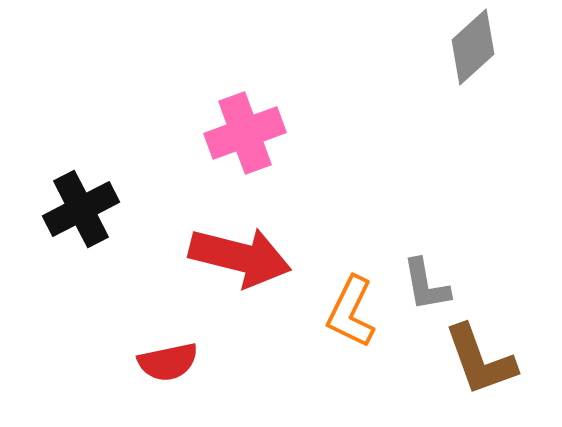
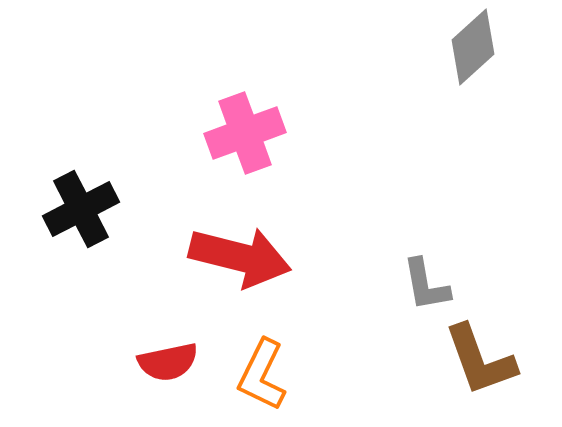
orange L-shape: moved 89 px left, 63 px down
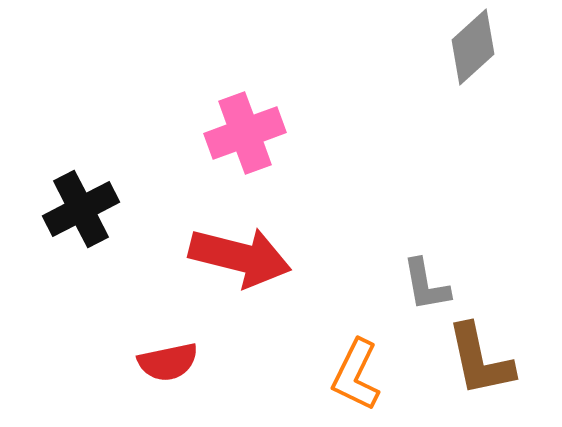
brown L-shape: rotated 8 degrees clockwise
orange L-shape: moved 94 px right
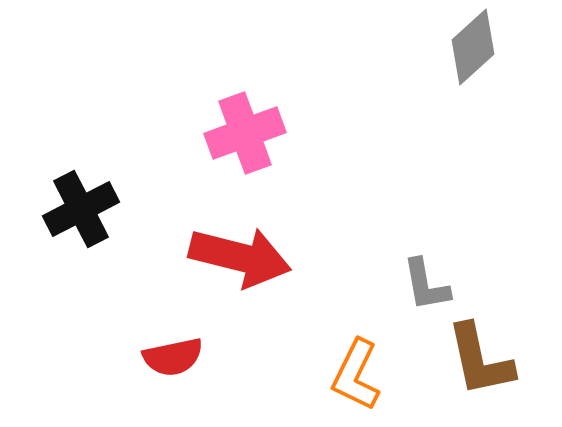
red semicircle: moved 5 px right, 5 px up
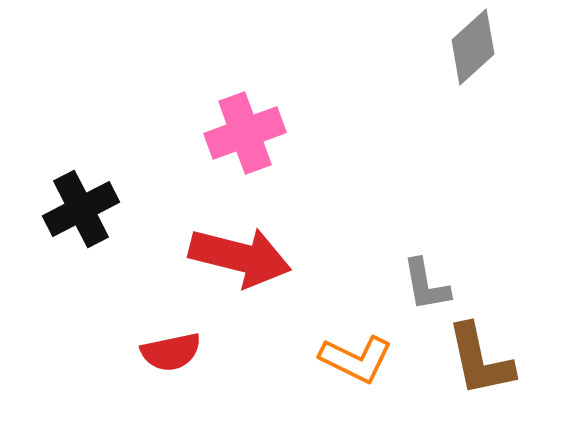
red semicircle: moved 2 px left, 5 px up
orange L-shape: moved 16 px up; rotated 90 degrees counterclockwise
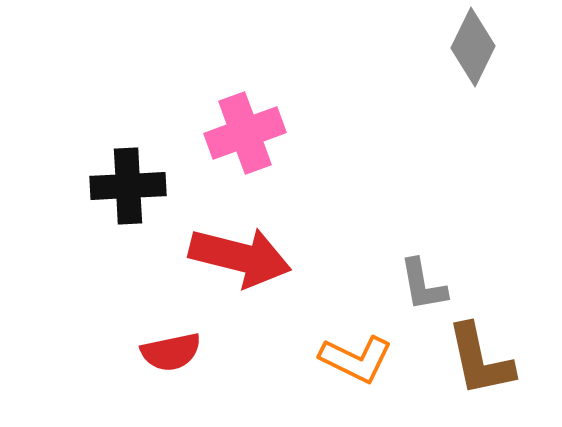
gray diamond: rotated 22 degrees counterclockwise
black cross: moved 47 px right, 23 px up; rotated 24 degrees clockwise
gray L-shape: moved 3 px left
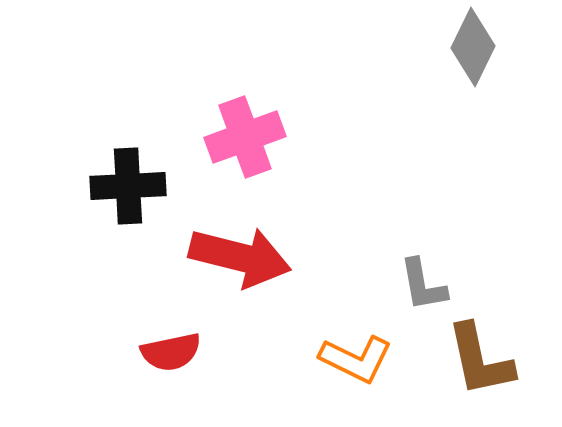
pink cross: moved 4 px down
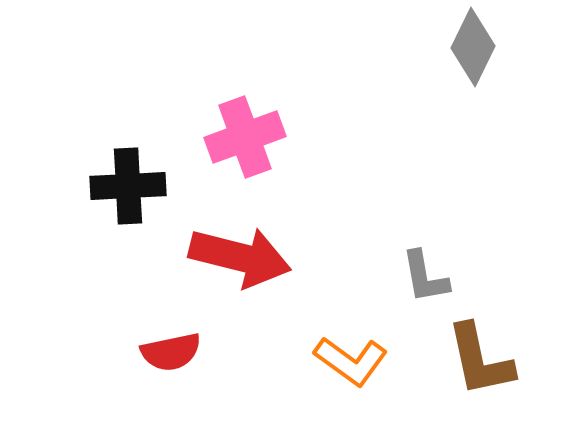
gray L-shape: moved 2 px right, 8 px up
orange L-shape: moved 5 px left, 2 px down; rotated 10 degrees clockwise
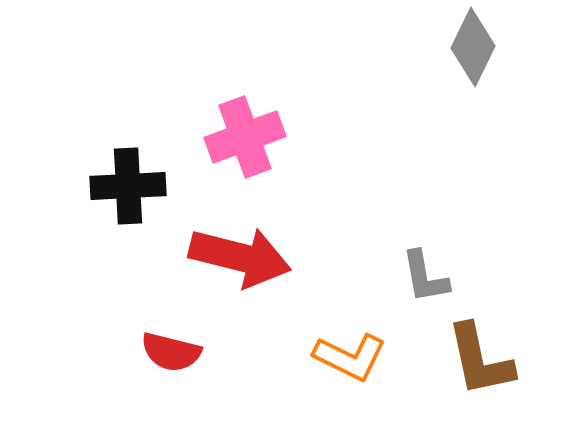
red semicircle: rotated 26 degrees clockwise
orange L-shape: moved 1 px left, 4 px up; rotated 10 degrees counterclockwise
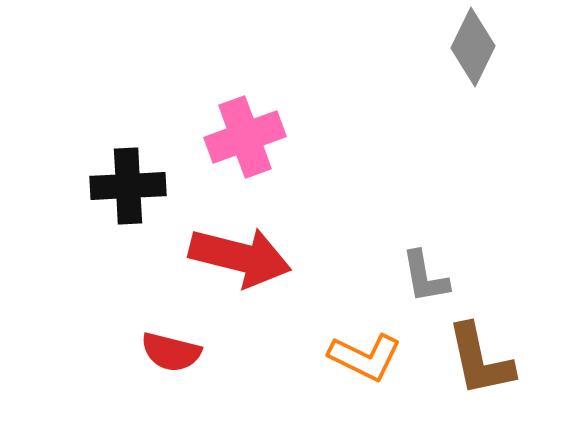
orange L-shape: moved 15 px right
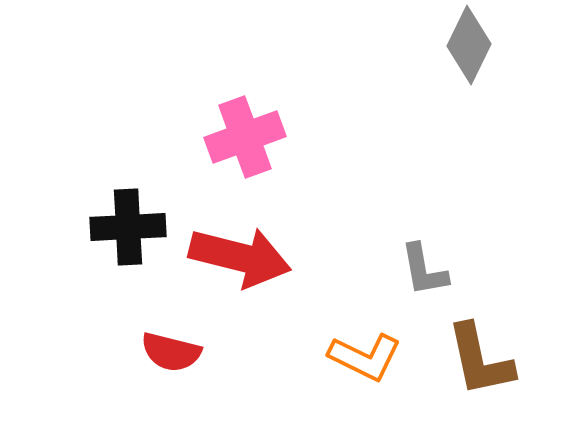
gray diamond: moved 4 px left, 2 px up
black cross: moved 41 px down
gray L-shape: moved 1 px left, 7 px up
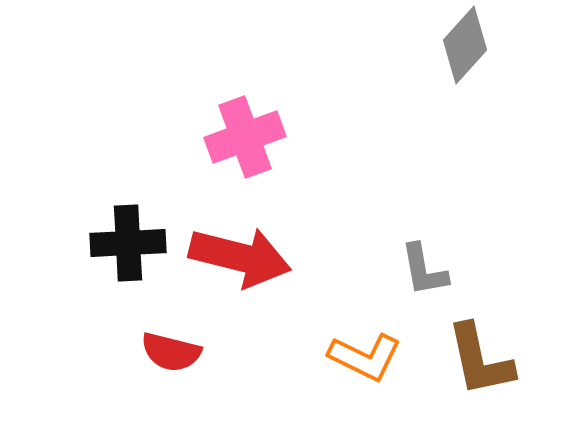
gray diamond: moved 4 px left; rotated 16 degrees clockwise
black cross: moved 16 px down
